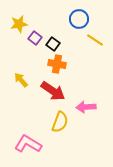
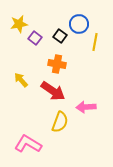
blue circle: moved 5 px down
yellow line: moved 2 px down; rotated 66 degrees clockwise
black square: moved 7 px right, 8 px up
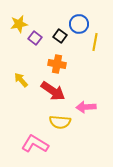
yellow semicircle: rotated 75 degrees clockwise
pink L-shape: moved 7 px right
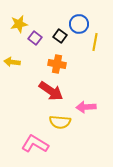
yellow arrow: moved 9 px left, 18 px up; rotated 42 degrees counterclockwise
red arrow: moved 2 px left
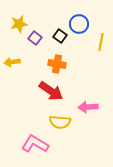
yellow line: moved 6 px right
yellow arrow: rotated 14 degrees counterclockwise
pink arrow: moved 2 px right
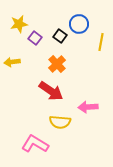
orange cross: rotated 36 degrees clockwise
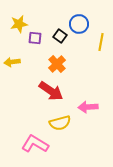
purple square: rotated 32 degrees counterclockwise
yellow semicircle: moved 1 px down; rotated 20 degrees counterclockwise
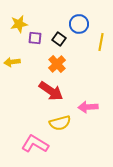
black square: moved 1 px left, 3 px down
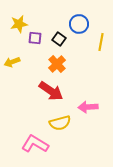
yellow arrow: rotated 14 degrees counterclockwise
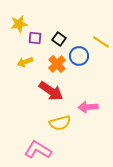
blue circle: moved 32 px down
yellow line: rotated 66 degrees counterclockwise
yellow arrow: moved 13 px right
pink L-shape: moved 3 px right, 6 px down
